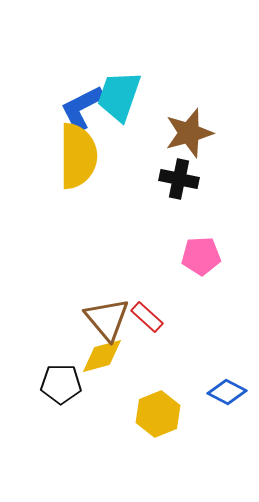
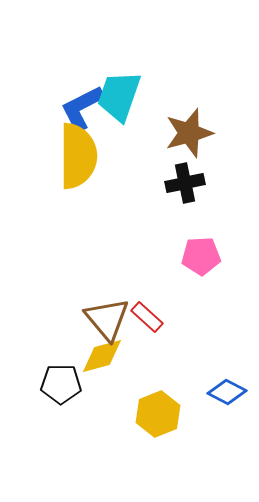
black cross: moved 6 px right, 4 px down; rotated 24 degrees counterclockwise
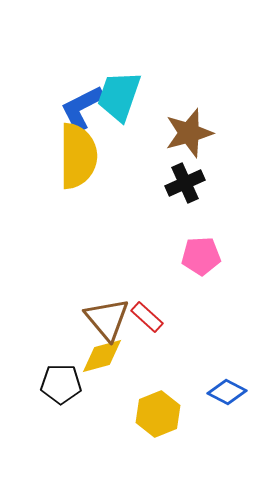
black cross: rotated 12 degrees counterclockwise
